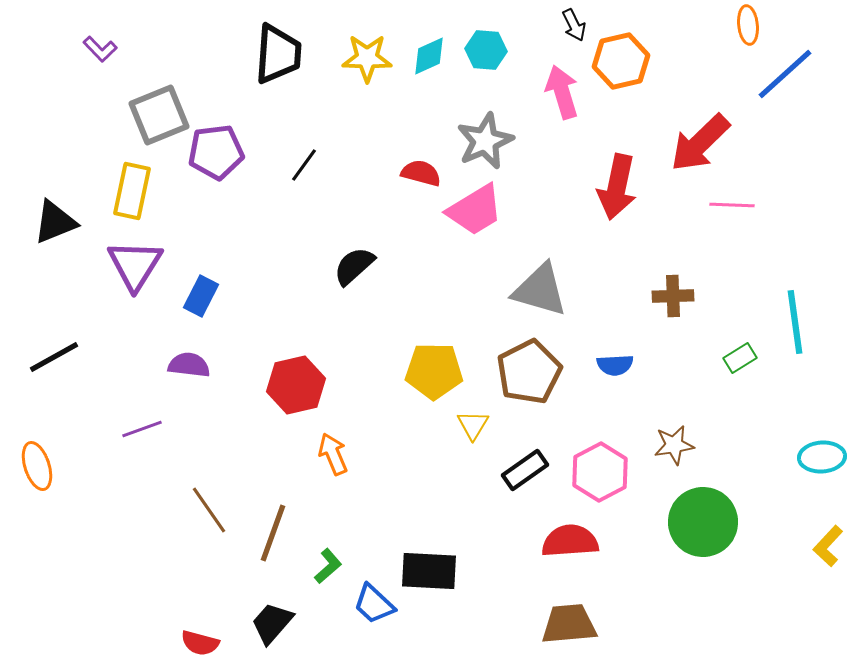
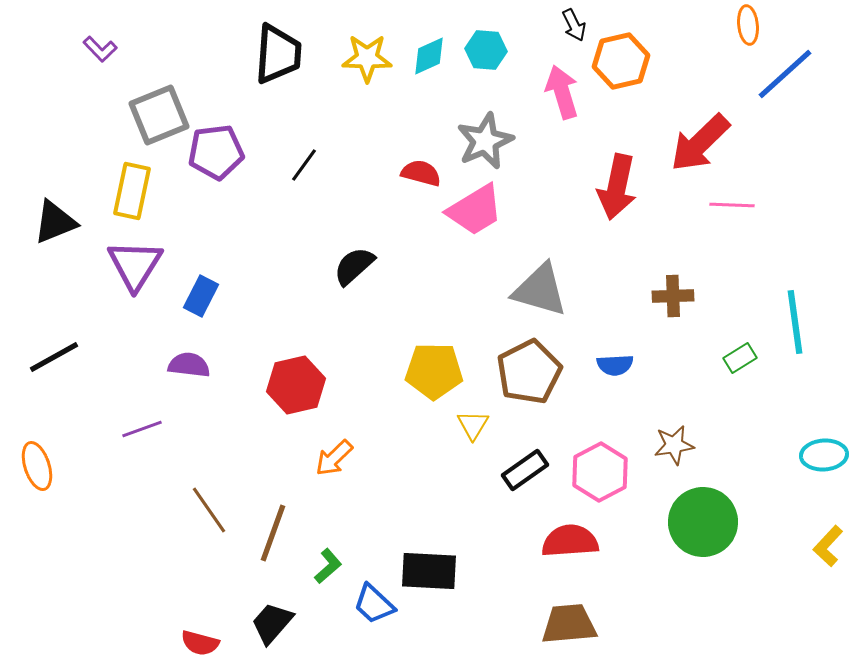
orange arrow at (333, 454): moved 1 px right, 4 px down; rotated 111 degrees counterclockwise
cyan ellipse at (822, 457): moved 2 px right, 2 px up
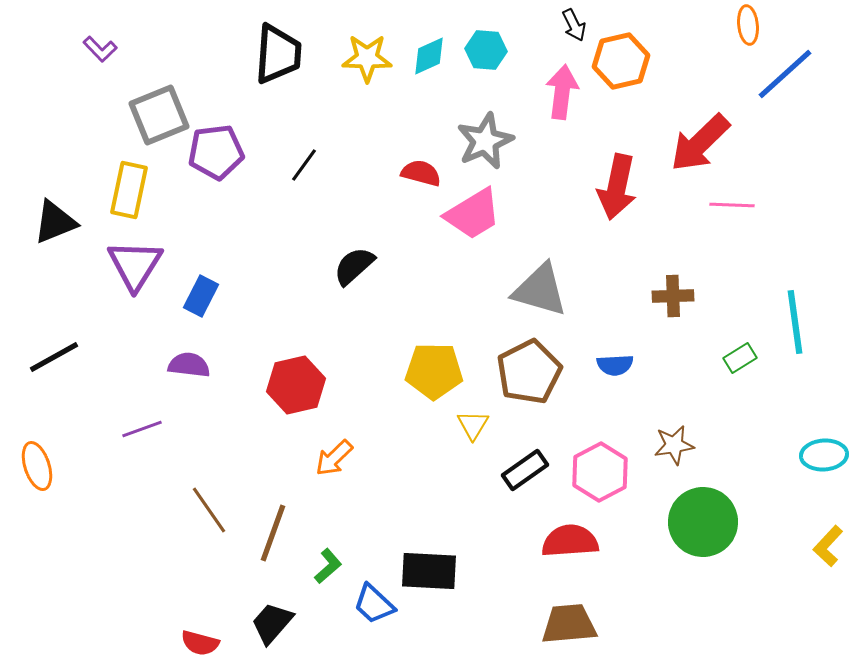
pink arrow at (562, 92): rotated 24 degrees clockwise
yellow rectangle at (132, 191): moved 3 px left, 1 px up
pink trapezoid at (475, 210): moved 2 px left, 4 px down
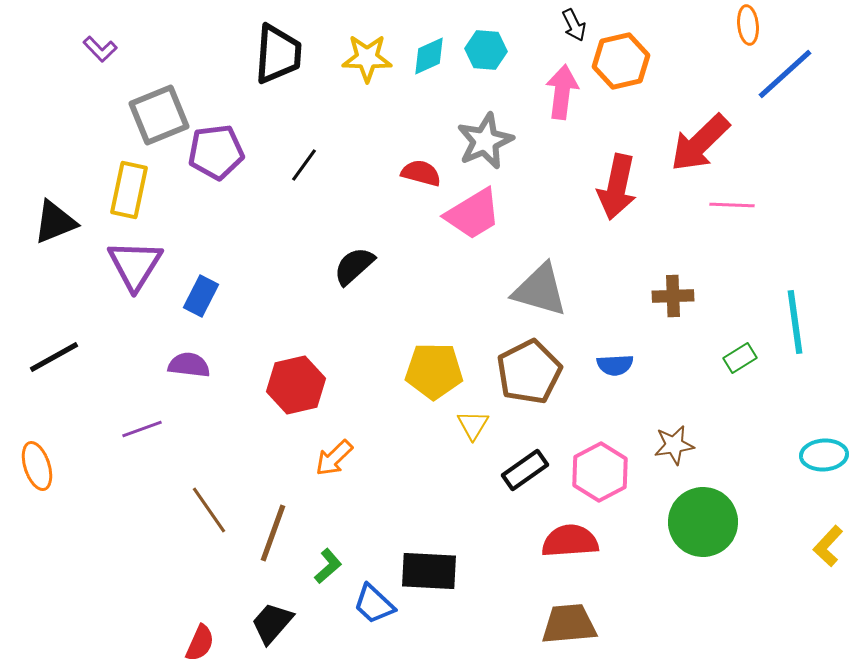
red semicircle at (200, 643): rotated 81 degrees counterclockwise
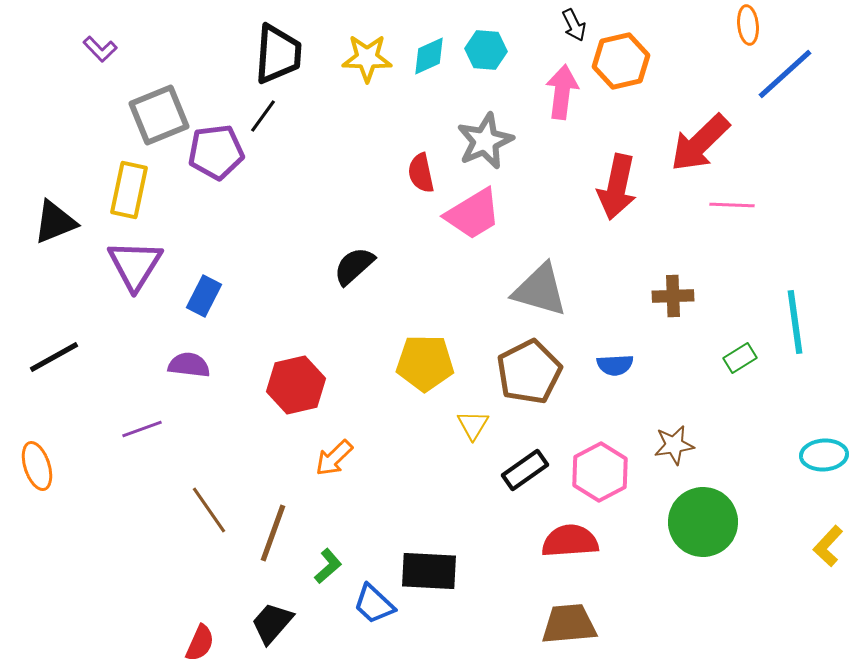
black line at (304, 165): moved 41 px left, 49 px up
red semicircle at (421, 173): rotated 117 degrees counterclockwise
blue rectangle at (201, 296): moved 3 px right
yellow pentagon at (434, 371): moved 9 px left, 8 px up
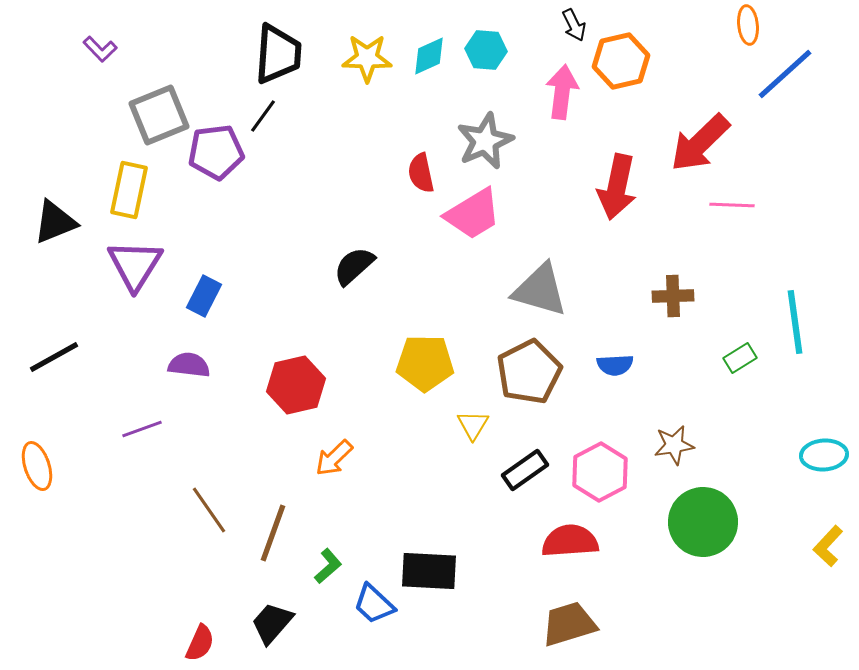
brown trapezoid at (569, 624): rotated 12 degrees counterclockwise
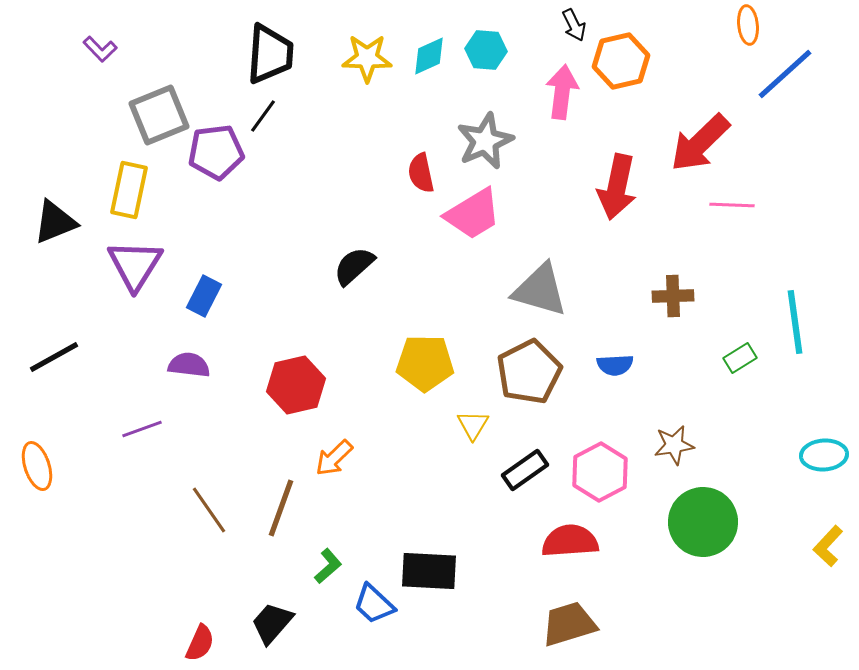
black trapezoid at (278, 54): moved 8 px left
brown line at (273, 533): moved 8 px right, 25 px up
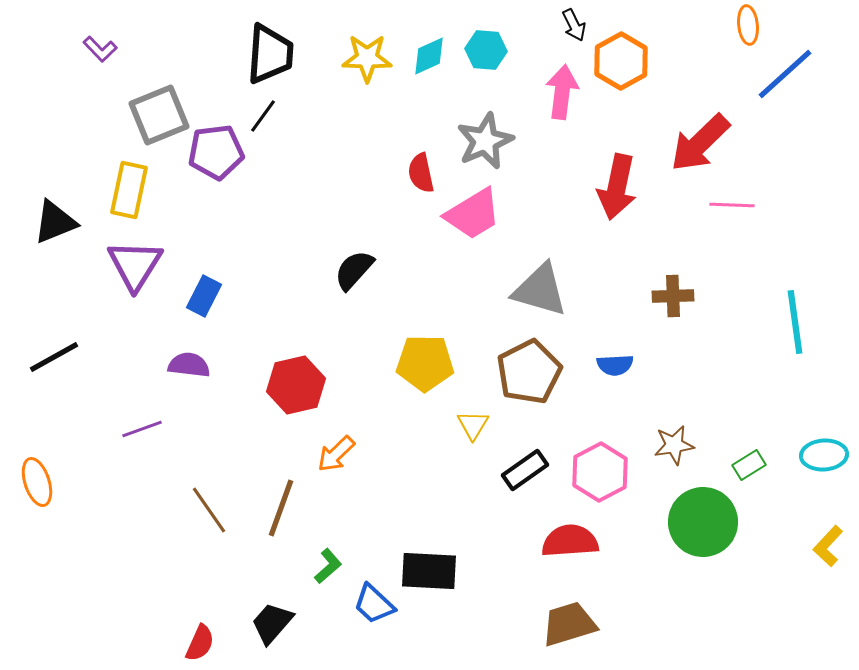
orange hexagon at (621, 61): rotated 16 degrees counterclockwise
black semicircle at (354, 266): moved 4 px down; rotated 6 degrees counterclockwise
green rectangle at (740, 358): moved 9 px right, 107 px down
orange arrow at (334, 458): moved 2 px right, 4 px up
orange ellipse at (37, 466): moved 16 px down
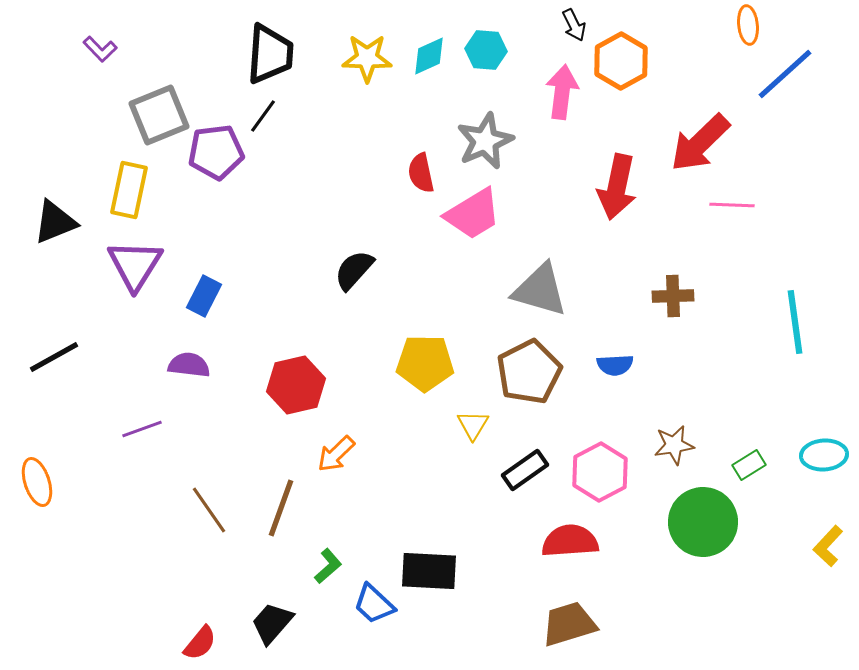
red semicircle at (200, 643): rotated 15 degrees clockwise
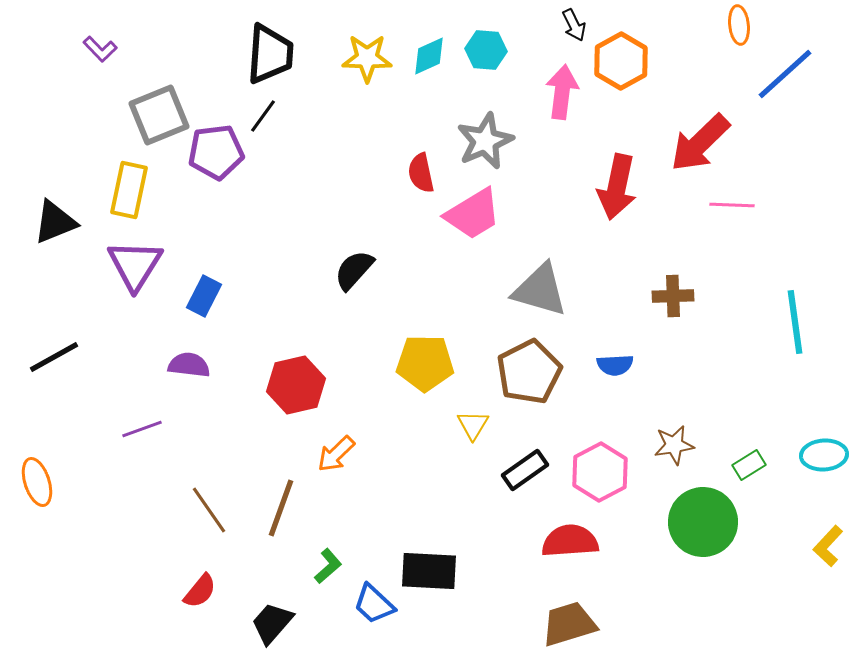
orange ellipse at (748, 25): moved 9 px left
red semicircle at (200, 643): moved 52 px up
